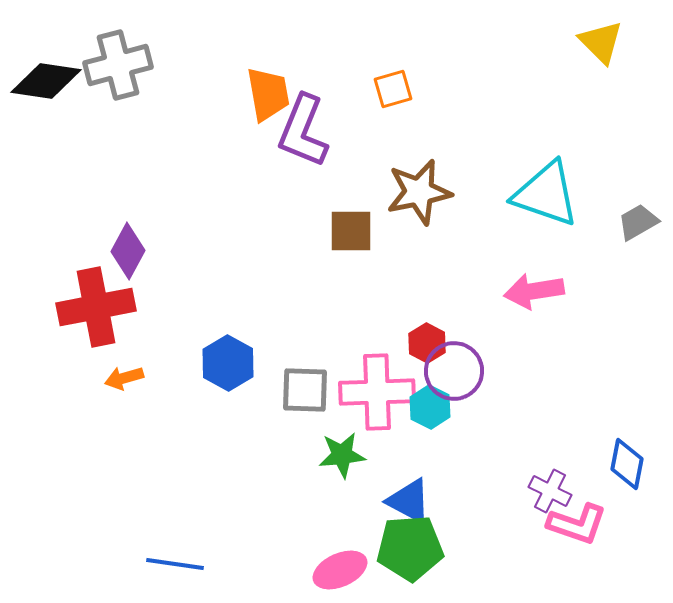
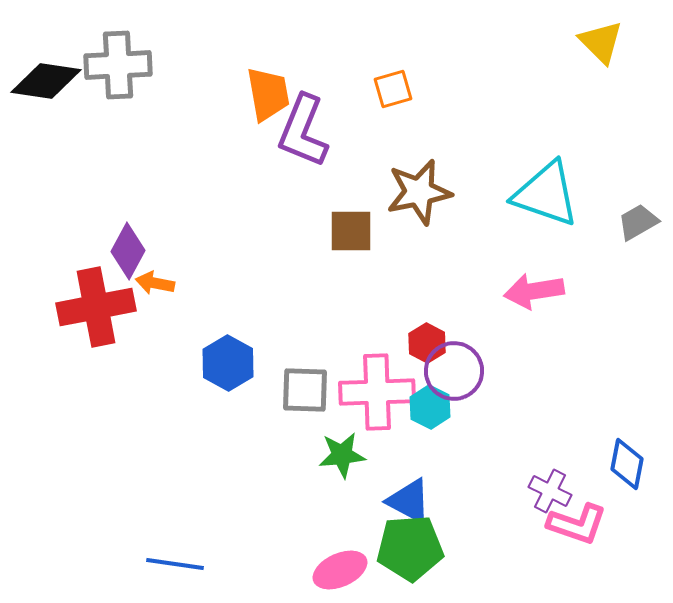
gray cross: rotated 12 degrees clockwise
orange arrow: moved 31 px right, 95 px up; rotated 27 degrees clockwise
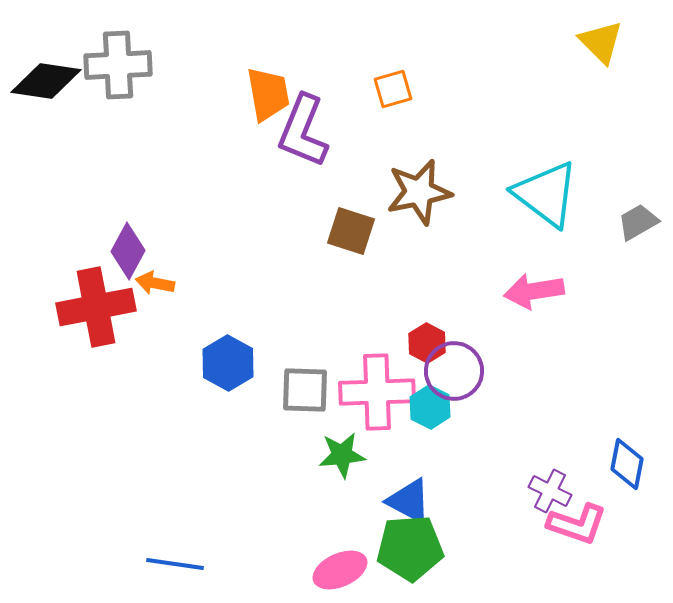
cyan triangle: rotated 18 degrees clockwise
brown square: rotated 18 degrees clockwise
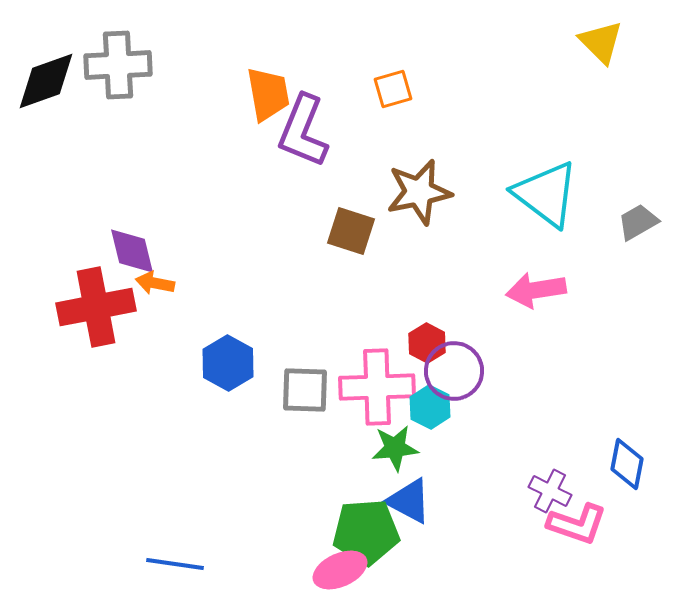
black diamond: rotated 28 degrees counterclockwise
purple diamond: moved 4 px right; rotated 42 degrees counterclockwise
pink arrow: moved 2 px right, 1 px up
pink cross: moved 5 px up
green star: moved 53 px right, 7 px up
green pentagon: moved 44 px left, 16 px up
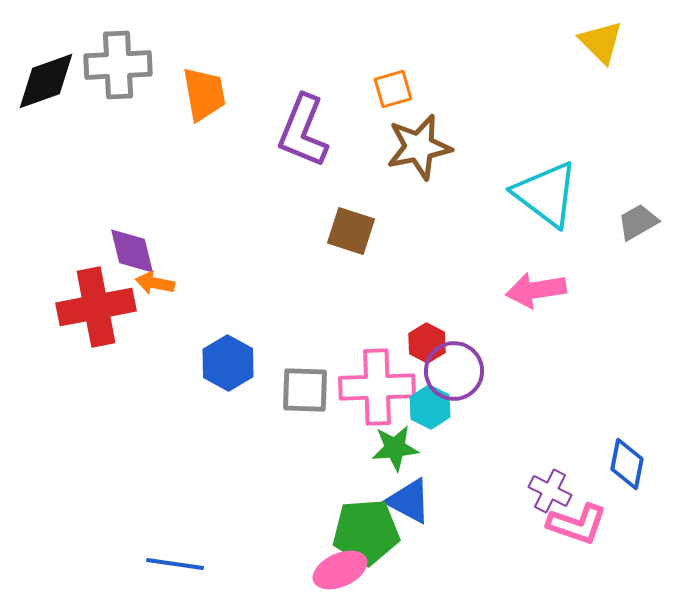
orange trapezoid: moved 64 px left
brown star: moved 45 px up
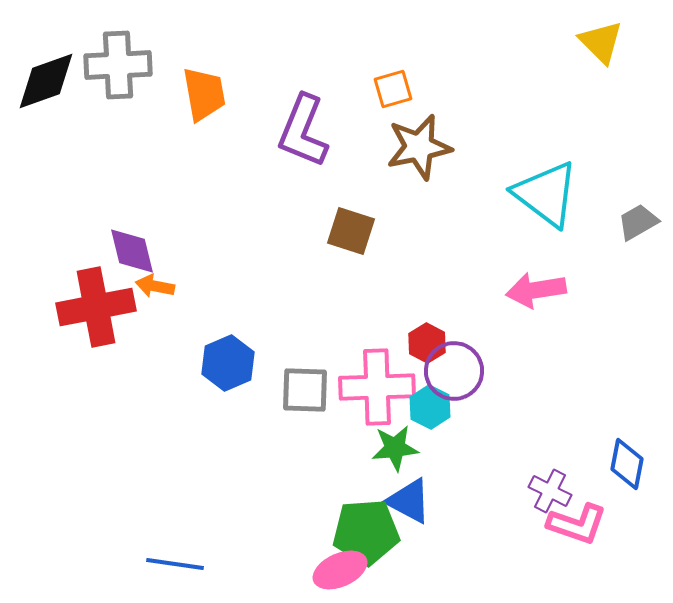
orange arrow: moved 3 px down
blue hexagon: rotated 8 degrees clockwise
